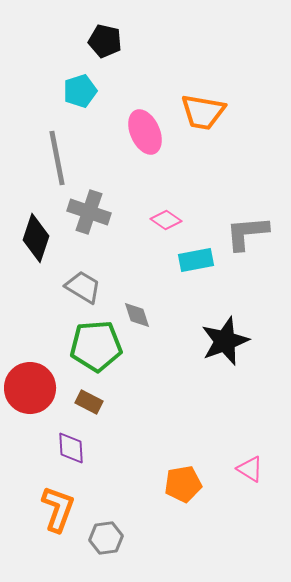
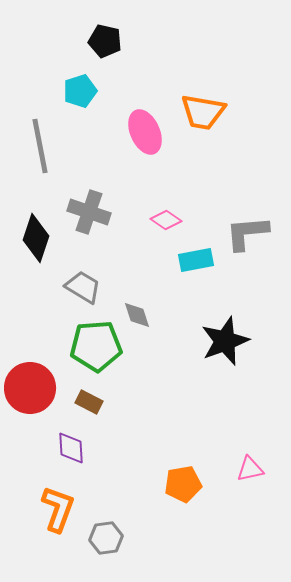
gray line: moved 17 px left, 12 px up
pink triangle: rotated 44 degrees counterclockwise
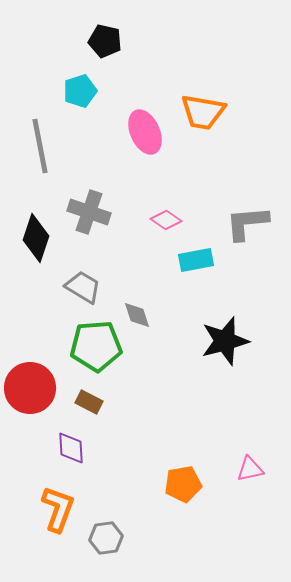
gray L-shape: moved 10 px up
black star: rotated 6 degrees clockwise
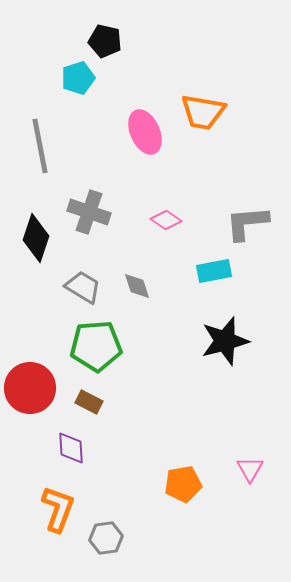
cyan pentagon: moved 2 px left, 13 px up
cyan rectangle: moved 18 px right, 11 px down
gray diamond: moved 29 px up
pink triangle: rotated 48 degrees counterclockwise
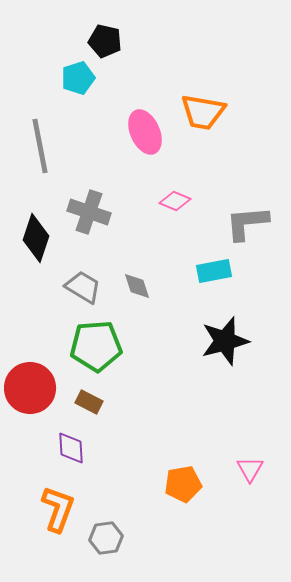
pink diamond: moved 9 px right, 19 px up; rotated 12 degrees counterclockwise
